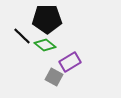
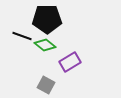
black line: rotated 24 degrees counterclockwise
gray square: moved 8 px left, 8 px down
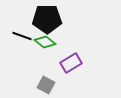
green diamond: moved 3 px up
purple rectangle: moved 1 px right, 1 px down
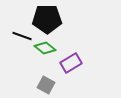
green diamond: moved 6 px down
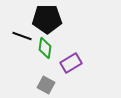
green diamond: rotated 60 degrees clockwise
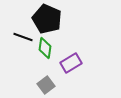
black pentagon: rotated 24 degrees clockwise
black line: moved 1 px right, 1 px down
gray square: rotated 24 degrees clockwise
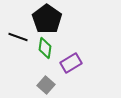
black pentagon: rotated 12 degrees clockwise
black line: moved 5 px left
gray square: rotated 12 degrees counterclockwise
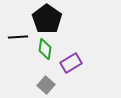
black line: rotated 24 degrees counterclockwise
green diamond: moved 1 px down
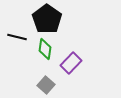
black line: moved 1 px left; rotated 18 degrees clockwise
purple rectangle: rotated 15 degrees counterclockwise
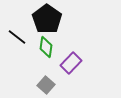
black line: rotated 24 degrees clockwise
green diamond: moved 1 px right, 2 px up
